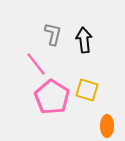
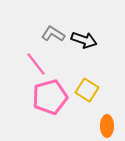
gray L-shape: rotated 70 degrees counterclockwise
black arrow: rotated 115 degrees clockwise
yellow square: rotated 15 degrees clockwise
pink pentagon: moved 2 px left; rotated 24 degrees clockwise
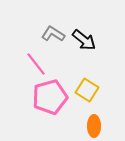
black arrow: rotated 20 degrees clockwise
orange ellipse: moved 13 px left
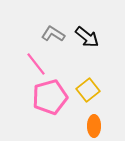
black arrow: moved 3 px right, 3 px up
yellow square: moved 1 px right; rotated 20 degrees clockwise
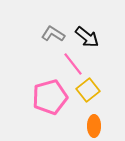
pink line: moved 37 px right
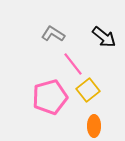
black arrow: moved 17 px right
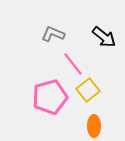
gray L-shape: rotated 10 degrees counterclockwise
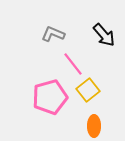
black arrow: moved 2 px up; rotated 10 degrees clockwise
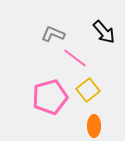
black arrow: moved 3 px up
pink line: moved 2 px right, 6 px up; rotated 15 degrees counterclockwise
